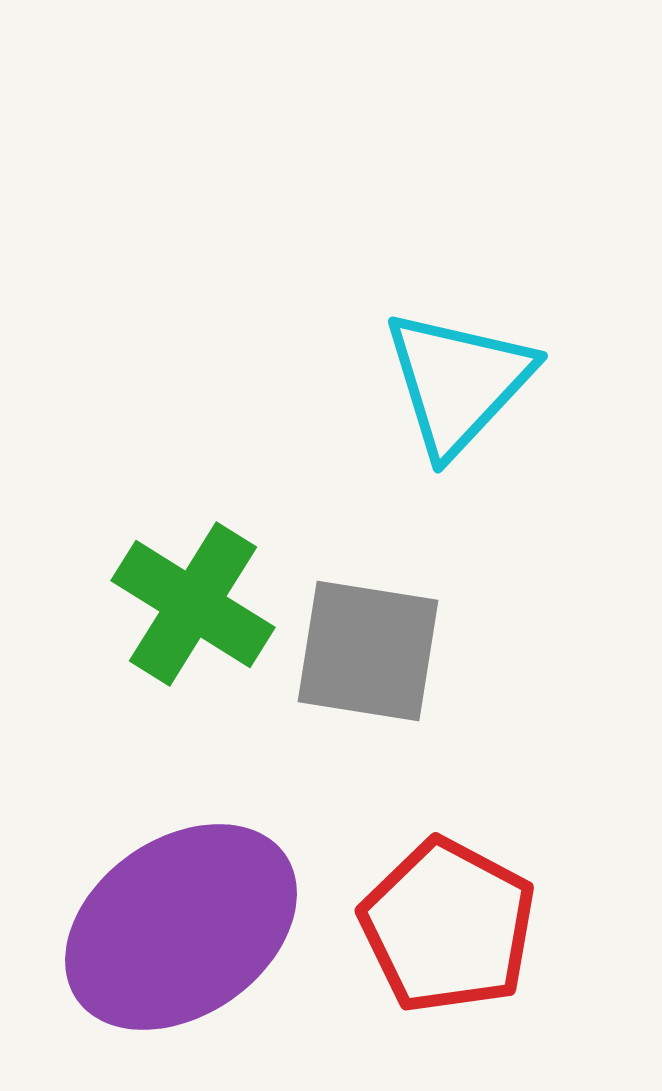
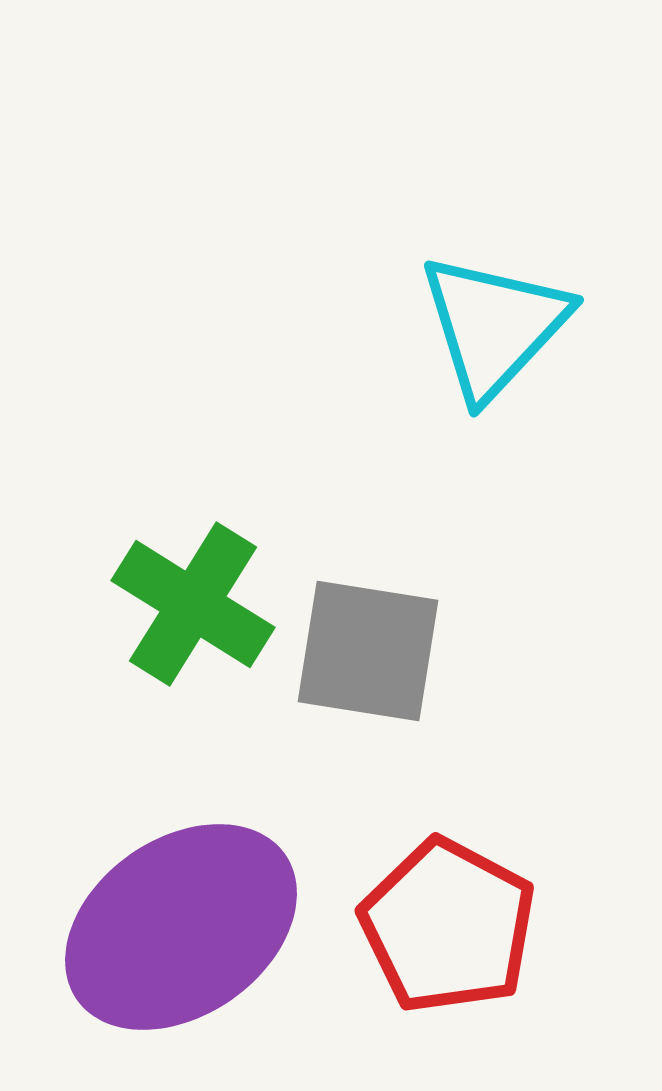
cyan triangle: moved 36 px right, 56 px up
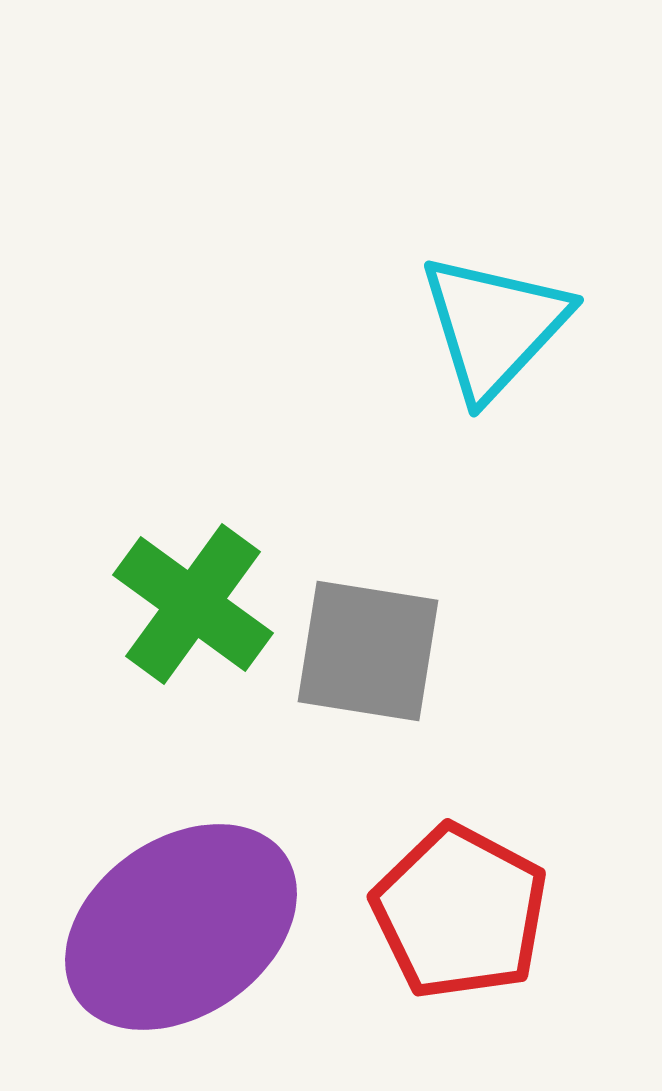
green cross: rotated 4 degrees clockwise
red pentagon: moved 12 px right, 14 px up
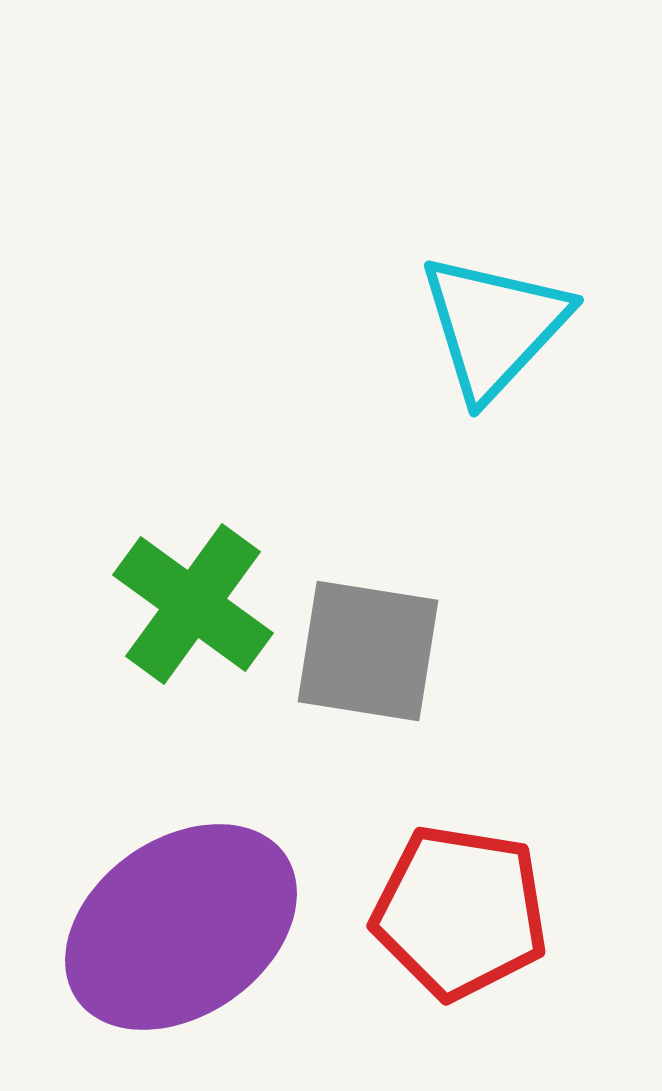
red pentagon: rotated 19 degrees counterclockwise
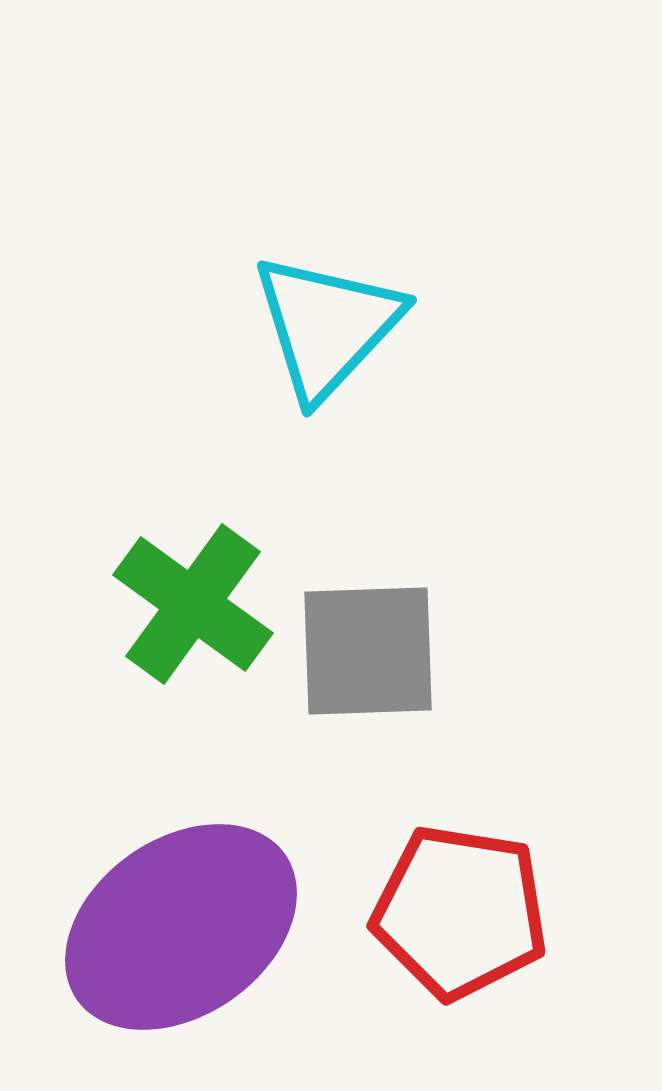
cyan triangle: moved 167 px left
gray square: rotated 11 degrees counterclockwise
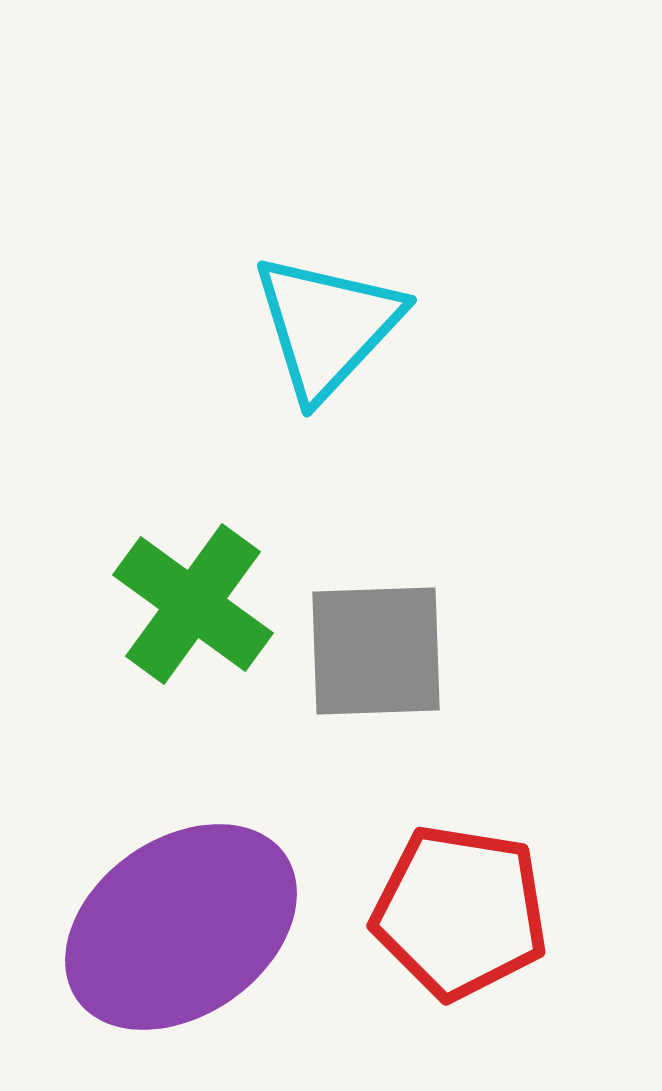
gray square: moved 8 px right
